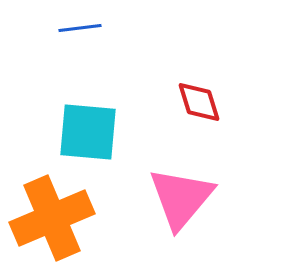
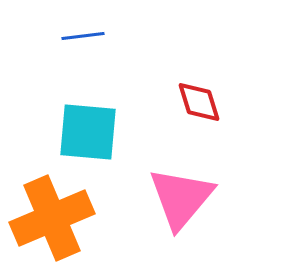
blue line: moved 3 px right, 8 px down
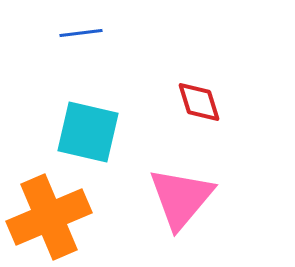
blue line: moved 2 px left, 3 px up
cyan square: rotated 8 degrees clockwise
orange cross: moved 3 px left, 1 px up
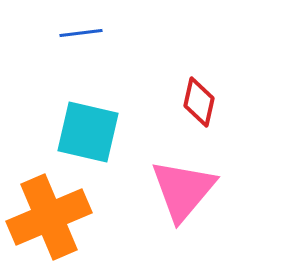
red diamond: rotated 30 degrees clockwise
pink triangle: moved 2 px right, 8 px up
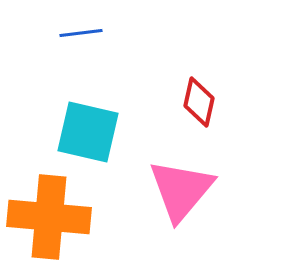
pink triangle: moved 2 px left
orange cross: rotated 28 degrees clockwise
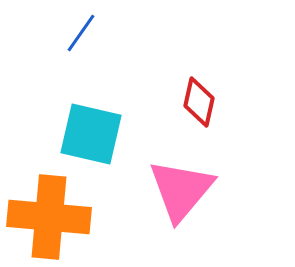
blue line: rotated 48 degrees counterclockwise
cyan square: moved 3 px right, 2 px down
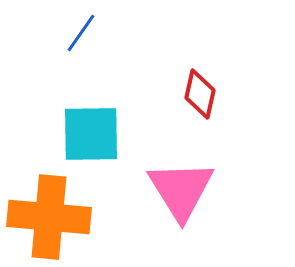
red diamond: moved 1 px right, 8 px up
cyan square: rotated 14 degrees counterclockwise
pink triangle: rotated 12 degrees counterclockwise
